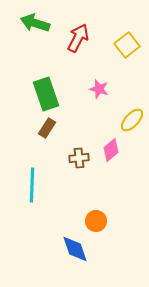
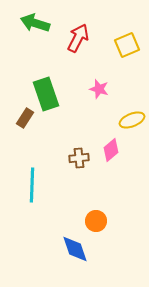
yellow square: rotated 15 degrees clockwise
yellow ellipse: rotated 25 degrees clockwise
brown rectangle: moved 22 px left, 10 px up
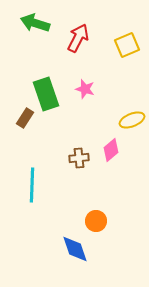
pink star: moved 14 px left
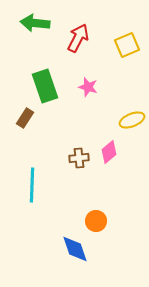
green arrow: rotated 12 degrees counterclockwise
pink star: moved 3 px right, 2 px up
green rectangle: moved 1 px left, 8 px up
pink diamond: moved 2 px left, 2 px down
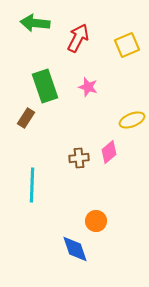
brown rectangle: moved 1 px right
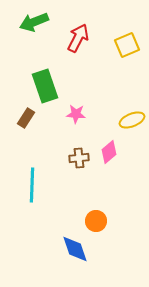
green arrow: moved 1 px left, 1 px up; rotated 28 degrees counterclockwise
pink star: moved 12 px left, 27 px down; rotated 12 degrees counterclockwise
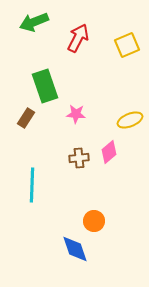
yellow ellipse: moved 2 px left
orange circle: moved 2 px left
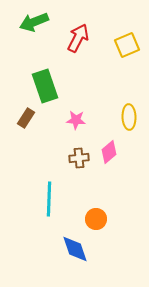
pink star: moved 6 px down
yellow ellipse: moved 1 px left, 3 px up; rotated 70 degrees counterclockwise
cyan line: moved 17 px right, 14 px down
orange circle: moved 2 px right, 2 px up
